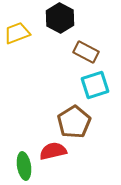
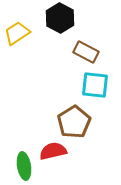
yellow trapezoid: rotated 12 degrees counterclockwise
cyan square: rotated 24 degrees clockwise
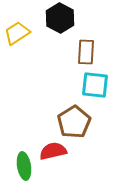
brown rectangle: rotated 65 degrees clockwise
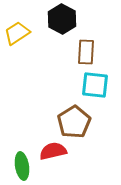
black hexagon: moved 2 px right, 1 px down
green ellipse: moved 2 px left
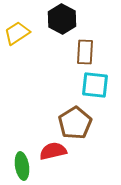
brown rectangle: moved 1 px left
brown pentagon: moved 1 px right, 1 px down
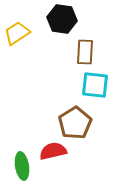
black hexagon: rotated 20 degrees counterclockwise
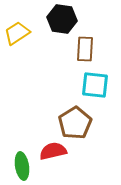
brown rectangle: moved 3 px up
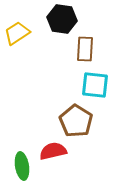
brown pentagon: moved 1 px right, 2 px up; rotated 8 degrees counterclockwise
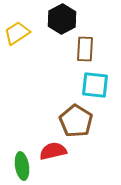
black hexagon: rotated 24 degrees clockwise
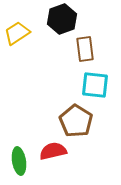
black hexagon: rotated 8 degrees clockwise
brown rectangle: rotated 10 degrees counterclockwise
green ellipse: moved 3 px left, 5 px up
